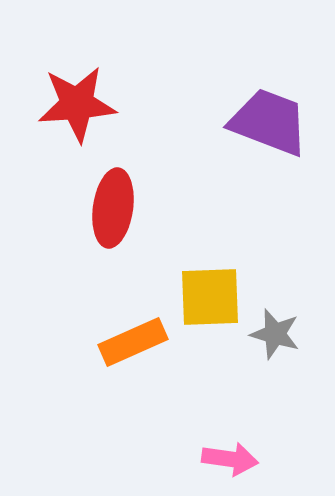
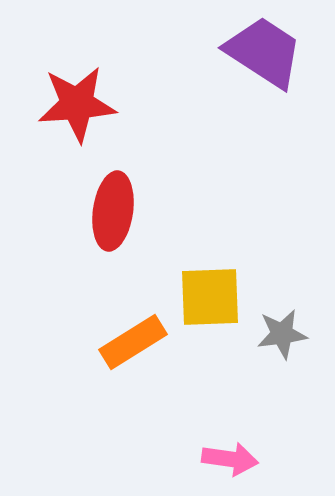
purple trapezoid: moved 5 px left, 70 px up; rotated 12 degrees clockwise
red ellipse: moved 3 px down
gray star: moved 7 px right; rotated 24 degrees counterclockwise
orange rectangle: rotated 8 degrees counterclockwise
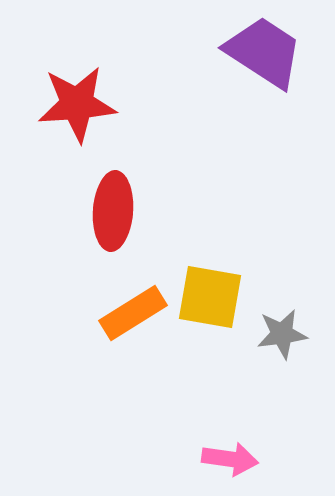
red ellipse: rotated 4 degrees counterclockwise
yellow square: rotated 12 degrees clockwise
orange rectangle: moved 29 px up
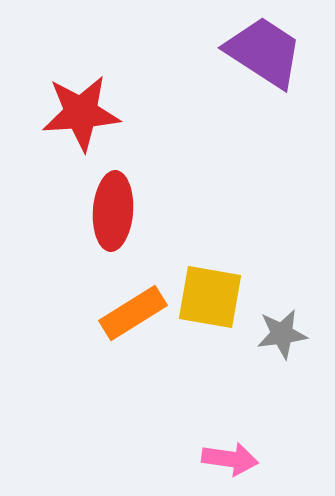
red star: moved 4 px right, 9 px down
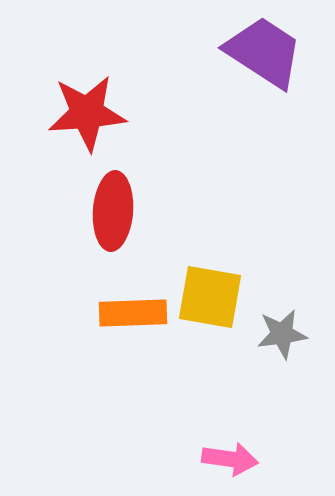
red star: moved 6 px right
orange rectangle: rotated 30 degrees clockwise
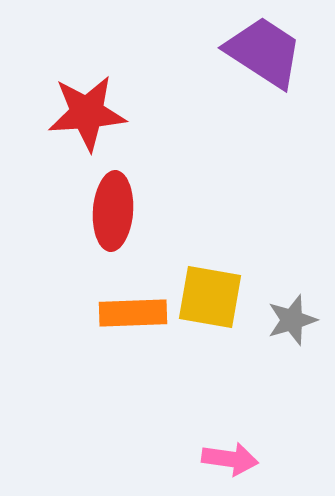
gray star: moved 10 px right, 14 px up; rotated 9 degrees counterclockwise
